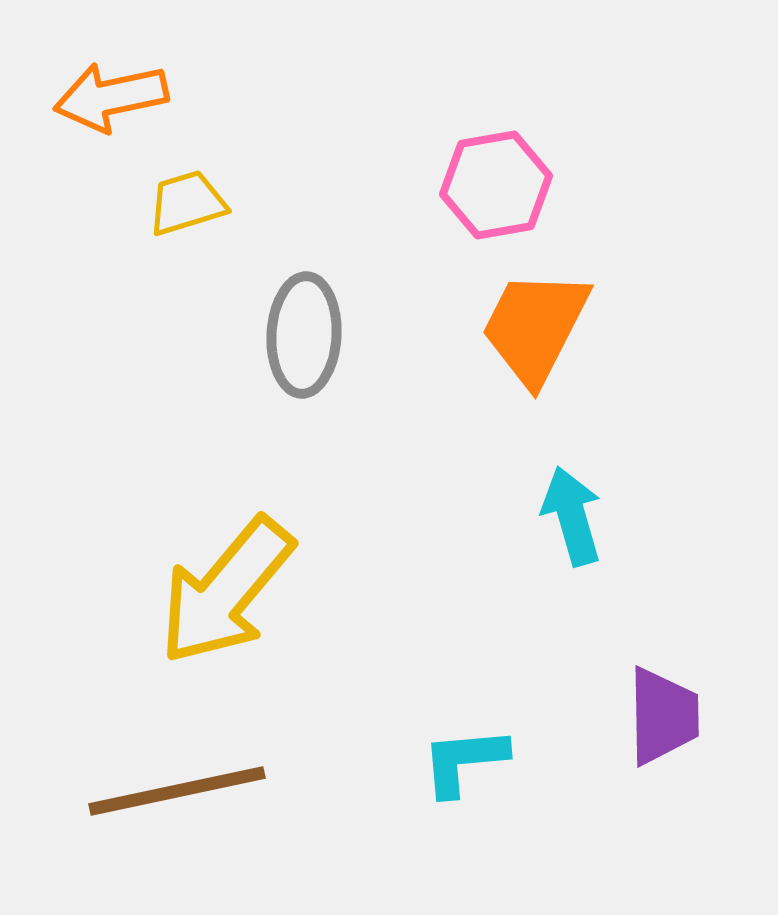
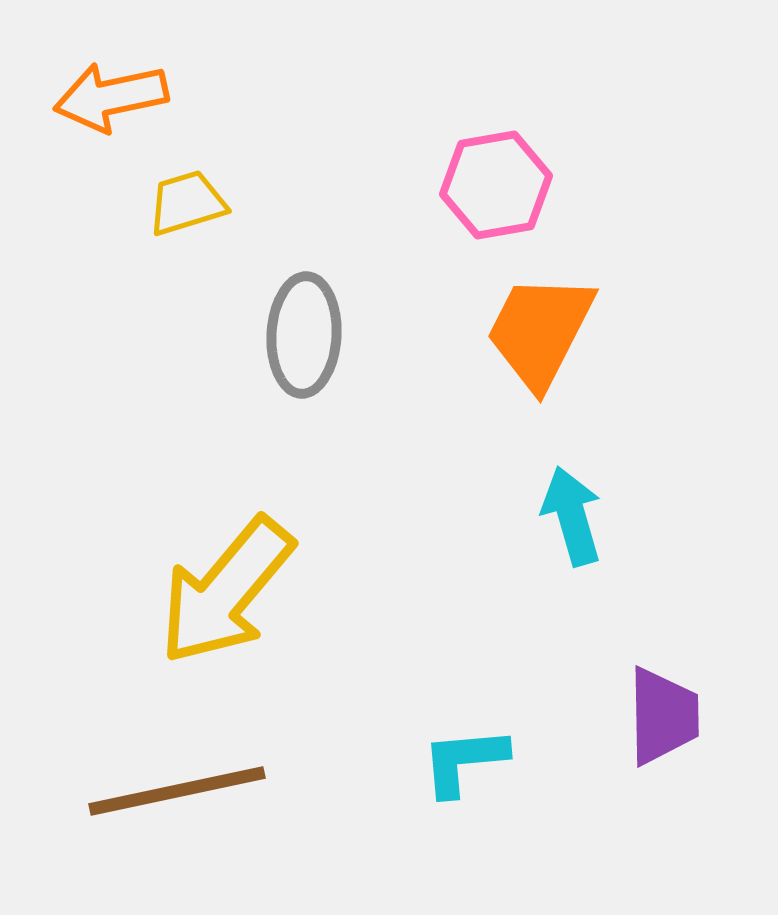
orange trapezoid: moved 5 px right, 4 px down
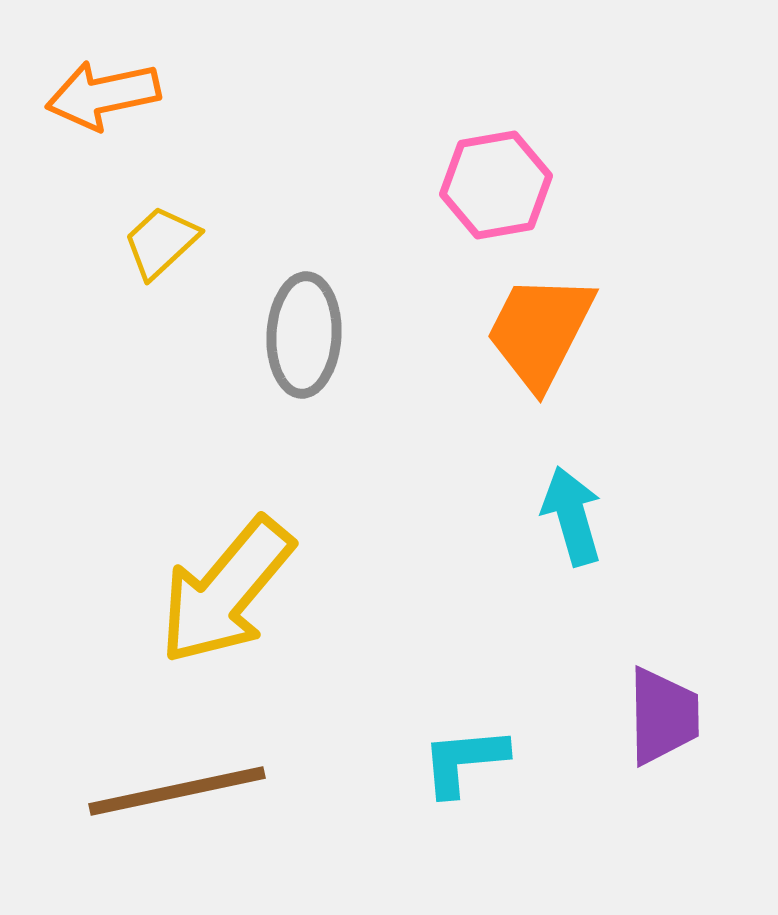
orange arrow: moved 8 px left, 2 px up
yellow trapezoid: moved 26 px left, 39 px down; rotated 26 degrees counterclockwise
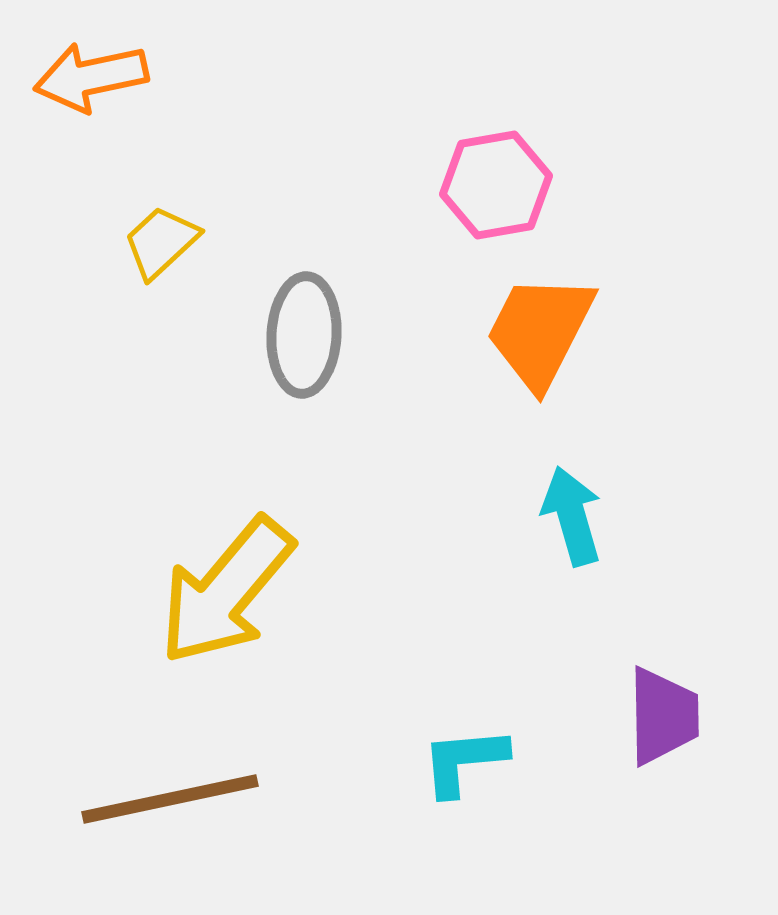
orange arrow: moved 12 px left, 18 px up
brown line: moved 7 px left, 8 px down
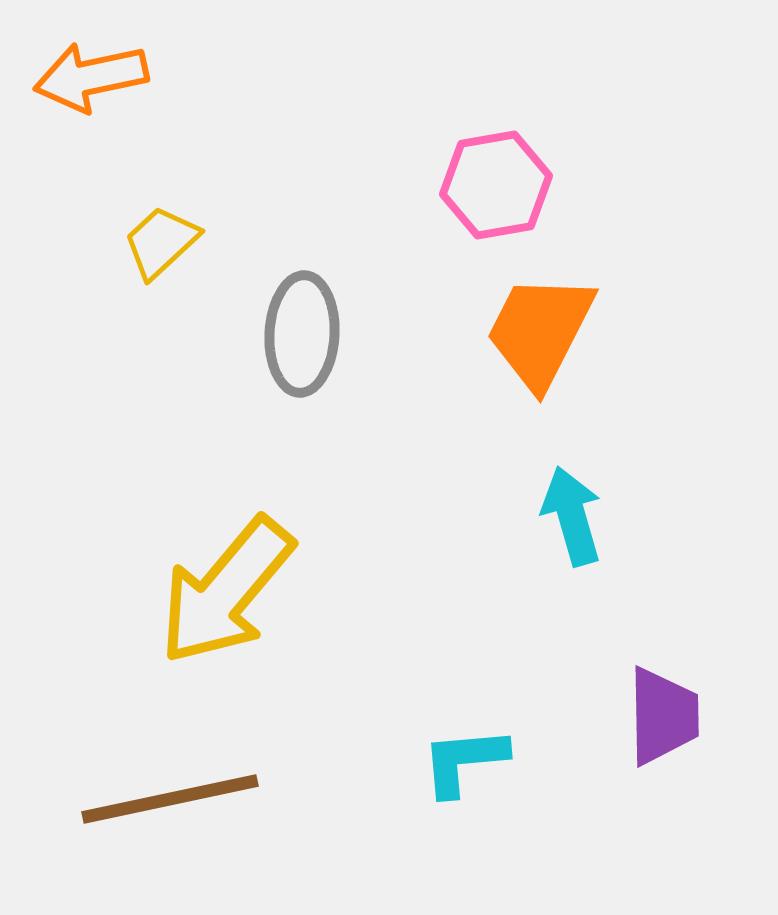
gray ellipse: moved 2 px left, 1 px up
